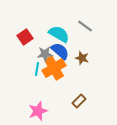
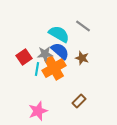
gray line: moved 2 px left
red square: moved 1 px left, 20 px down
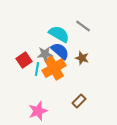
red square: moved 3 px down
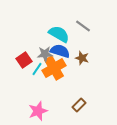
blue semicircle: rotated 24 degrees counterclockwise
cyan line: rotated 24 degrees clockwise
brown rectangle: moved 4 px down
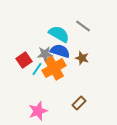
brown rectangle: moved 2 px up
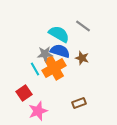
red square: moved 33 px down
cyan line: moved 2 px left; rotated 64 degrees counterclockwise
brown rectangle: rotated 24 degrees clockwise
